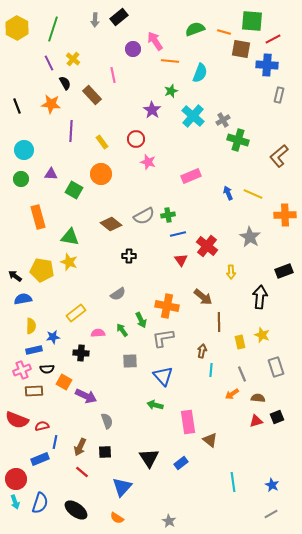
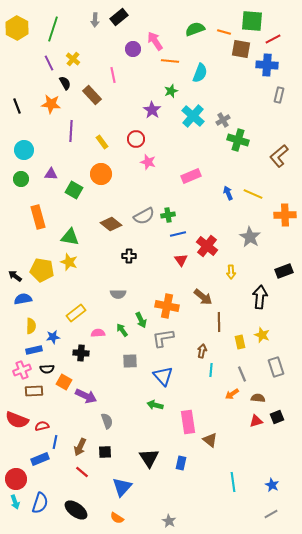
gray semicircle at (118, 294): rotated 35 degrees clockwise
blue rectangle at (181, 463): rotated 40 degrees counterclockwise
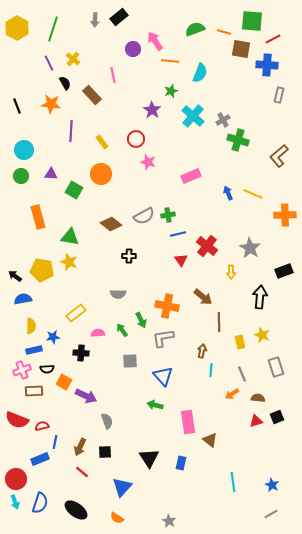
green circle at (21, 179): moved 3 px up
gray star at (250, 237): moved 11 px down
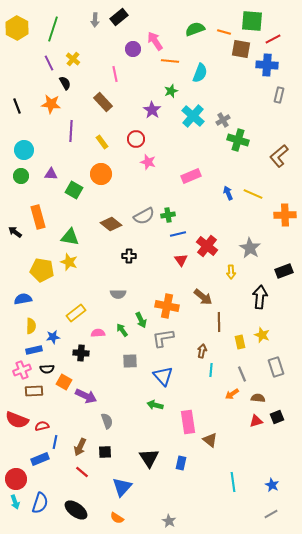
pink line at (113, 75): moved 2 px right, 1 px up
brown rectangle at (92, 95): moved 11 px right, 7 px down
black arrow at (15, 276): moved 44 px up
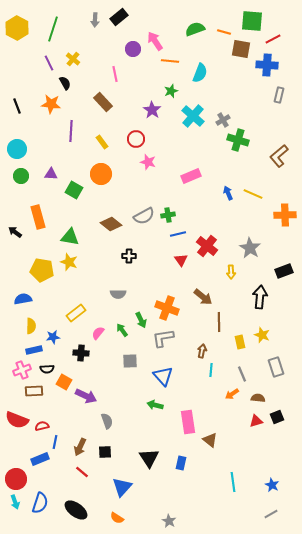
cyan circle at (24, 150): moved 7 px left, 1 px up
orange cross at (167, 306): moved 2 px down; rotated 10 degrees clockwise
pink semicircle at (98, 333): rotated 48 degrees counterclockwise
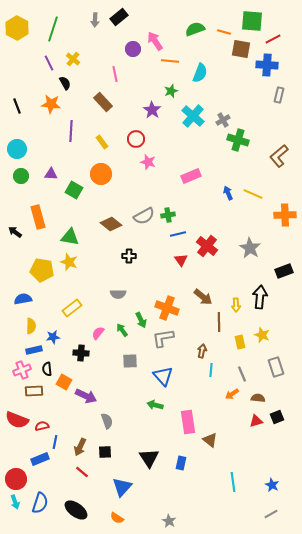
yellow arrow at (231, 272): moved 5 px right, 33 px down
yellow rectangle at (76, 313): moved 4 px left, 5 px up
black semicircle at (47, 369): rotated 88 degrees clockwise
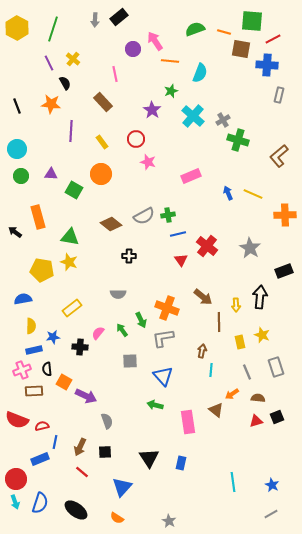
black cross at (81, 353): moved 1 px left, 6 px up
gray line at (242, 374): moved 5 px right, 2 px up
brown triangle at (210, 440): moved 6 px right, 30 px up
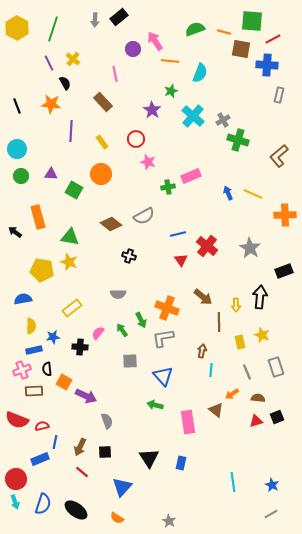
green cross at (168, 215): moved 28 px up
black cross at (129, 256): rotated 16 degrees clockwise
blue semicircle at (40, 503): moved 3 px right, 1 px down
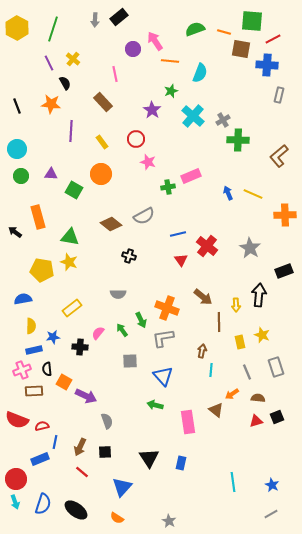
green cross at (238, 140): rotated 15 degrees counterclockwise
black arrow at (260, 297): moved 1 px left, 2 px up
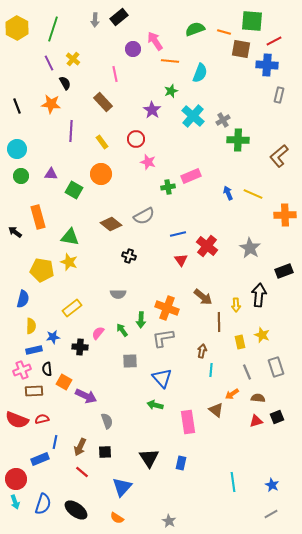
red line at (273, 39): moved 1 px right, 2 px down
blue semicircle at (23, 299): rotated 114 degrees clockwise
green arrow at (141, 320): rotated 28 degrees clockwise
blue triangle at (163, 376): moved 1 px left, 2 px down
red semicircle at (42, 426): moved 7 px up
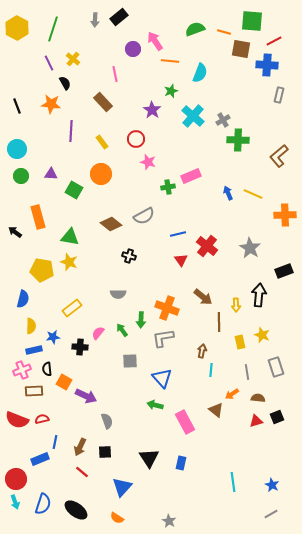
gray line at (247, 372): rotated 14 degrees clockwise
pink rectangle at (188, 422): moved 3 px left; rotated 20 degrees counterclockwise
